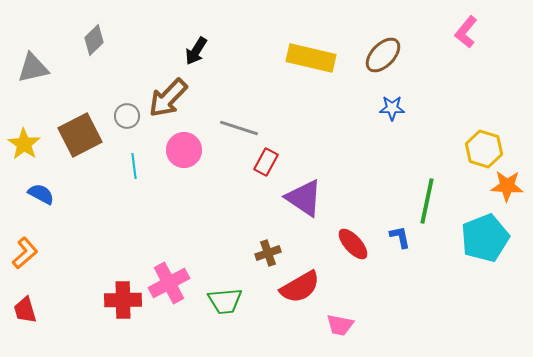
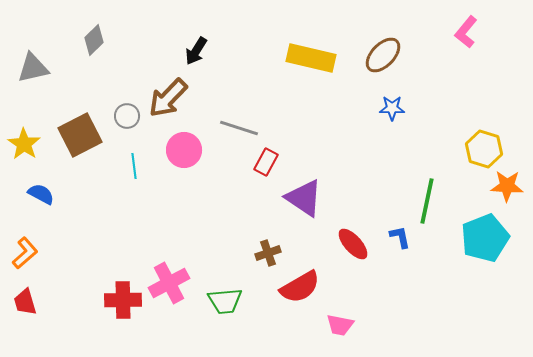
red trapezoid: moved 8 px up
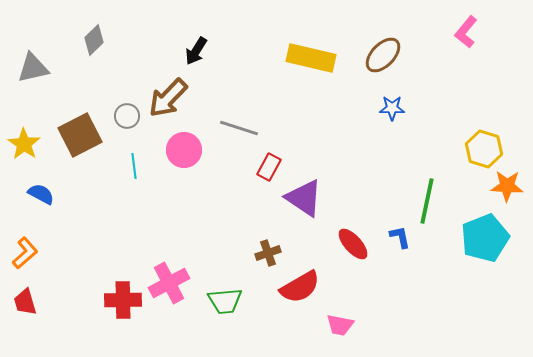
red rectangle: moved 3 px right, 5 px down
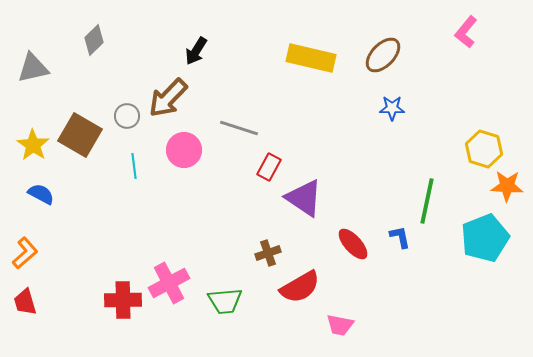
brown square: rotated 33 degrees counterclockwise
yellow star: moved 9 px right, 1 px down
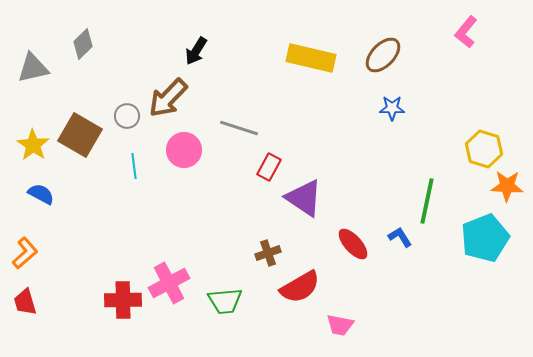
gray diamond: moved 11 px left, 4 px down
blue L-shape: rotated 20 degrees counterclockwise
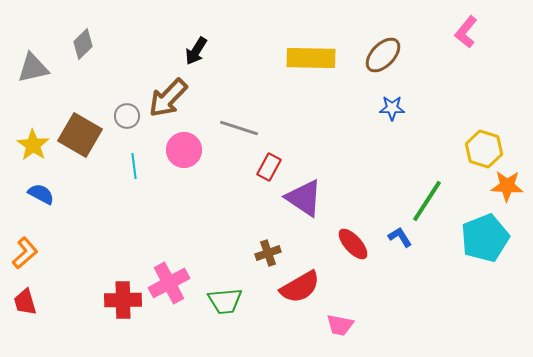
yellow rectangle: rotated 12 degrees counterclockwise
green line: rotated 21 degrees clockwise
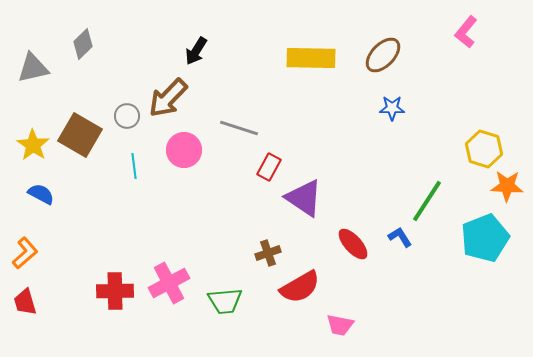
red cross: moved 8 px left, 9 px up
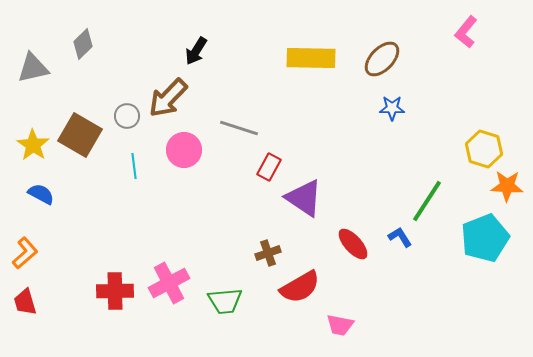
brown ellipse: moved 1 px left, 4 px down
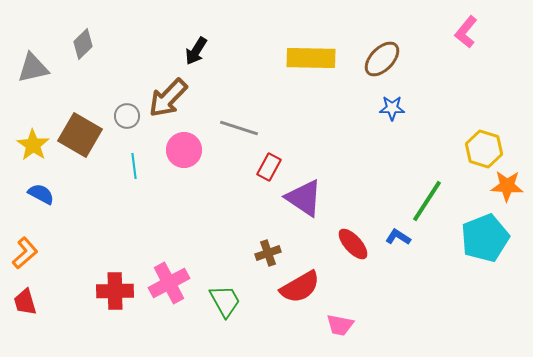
blue L-shape: moved 2 px left; rotated 25 degrees counterclockwise
green trapezoid: rotated 114 degrees counterclockwise
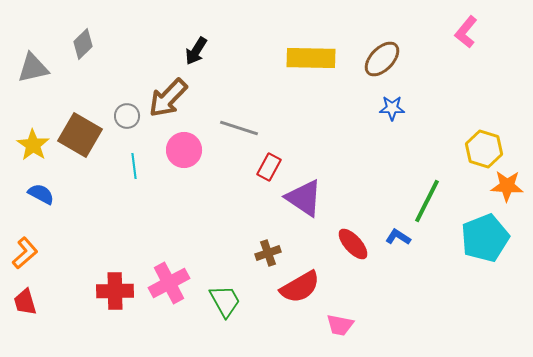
green line: rotated 6 degrees counterclockwise
